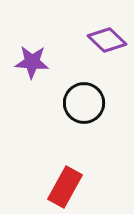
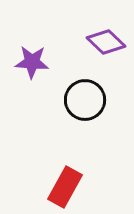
purple diamond: moved 1 px left, 2 px down
black circle: moved 1 px right, 3 px up
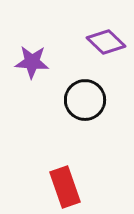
red rectangle: rotated 48 degrees counterclockwise
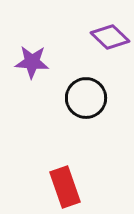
purple diamond: moved 4 px right, 5 px up
black circle: moved 1 px right, 2 px up
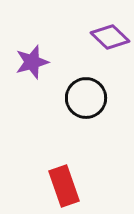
purple star: rotated 20 degrees counterclockwise
red rectangle: moved 1 px left, 1 px up
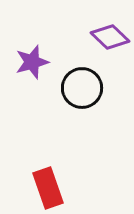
black circle: moved 4 px left, 10 px up
red rectangle: moved 16 px left, 2 px down
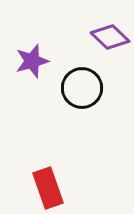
purple star: moved 1 px up
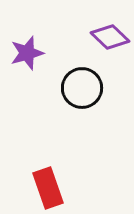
purple star: moved 5 px left, 8 px up
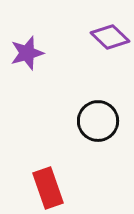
black circle: moved 16 px right, 33 px down
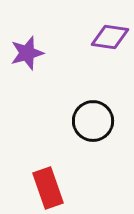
purple diamond: rotated 36 degrees counterclockwise
black circle: moved 5 px left
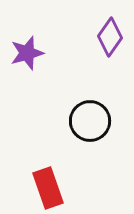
purple diamond: rotated 63 degrees counterclockwise
black circle: moved 3 px left
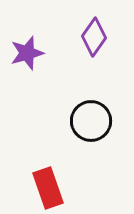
purple diamond: moved 16 px left
black circle: moved 1 px right
